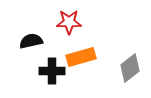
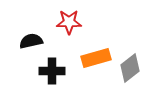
orange rectangle: moved 15 px right, 1 px down
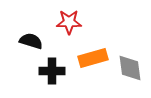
black semicircle: rotated 30 degrees clockwise
orange rectangle: moved 3 px left
gray diamond: rotated 60 degrees counterclockwise
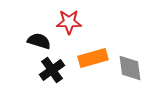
black semicircle: moved 8 px right
black cross: moved 1 px up; rotated 35 degrees counterclockwise
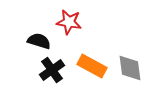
red star: rotated 10 degrees clockwise
orange rectangle: moved 1 px left, 8 px down; rotated 44 degrees clockwise
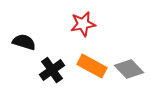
red star: moved 14 px right, 2 px down; rotated 20 degrees counterclockwise
black semicircle: moved 15 px left, 1 px down
gray diamond: moved 1 px left, 1 px down; rotated 36 degrees counterclockwise
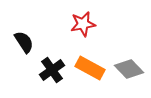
black semicircle: rotated 40 degrees clockwise
orange rectangle: moved 2 px left, 2 px down
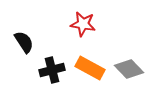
red star: rotated 20 degrees clockwise
black cross: rotated 20 degrees clockwise
